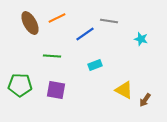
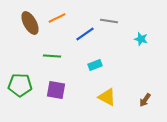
yellow triangle: moved 17 px left, 7 px down
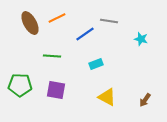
cyan rectangle: moved 1 px right, 1 px up
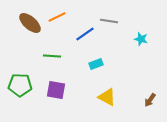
orange line: moved 1 px up
brown ellipse: rotated 20 degrees counterclockwise
brown arrow: moved 5 px right
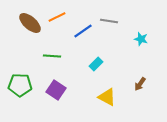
blue line: moved 2 px left, 3 px up
cyan rectangle: rotated 24 degrees counterclockwise
purple square: rotated 24 degrees clockwise
brown arrow: moved 10 px left, 16 px up
